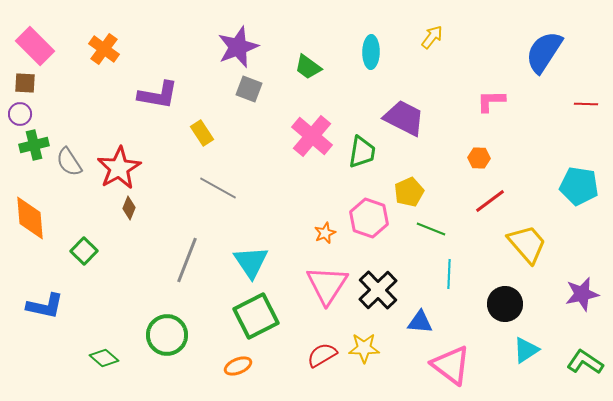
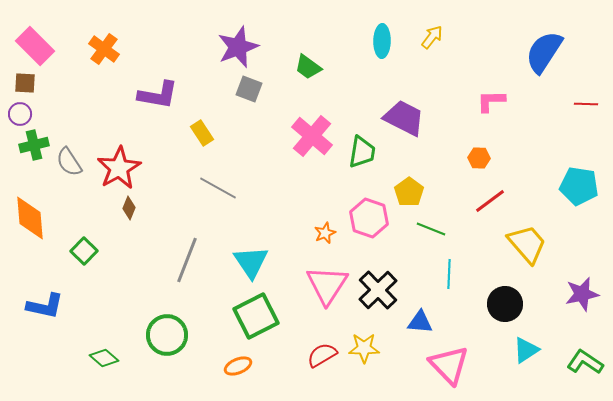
cyan ellipse at (371, 52): moved 11 px right, 11 px up
yellow pentagon at (409, 192): rotated 12 degrees counterclockwise
pink triangle at (451, 365): moved 2 px left; rotated 9 degrees clockwise
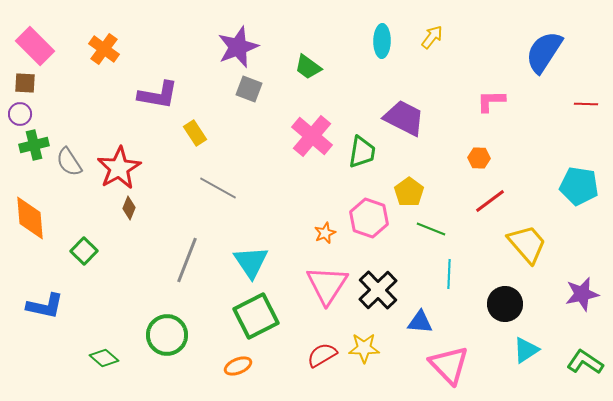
yellow rectangle at (202, 133): moved 7 px left
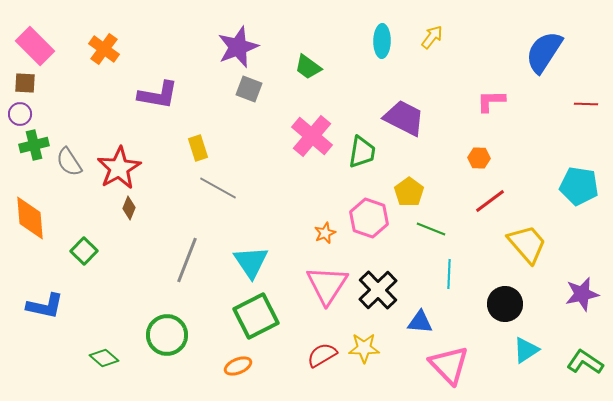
yellow rectangle at (195, 133): moved 3 px right, 15 px down; rotated 15 degrees clockwise
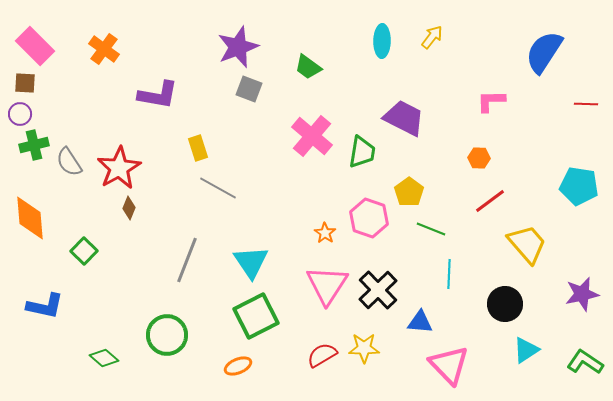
orange star at (325, 233): rotated 15 degrees counterclockwise
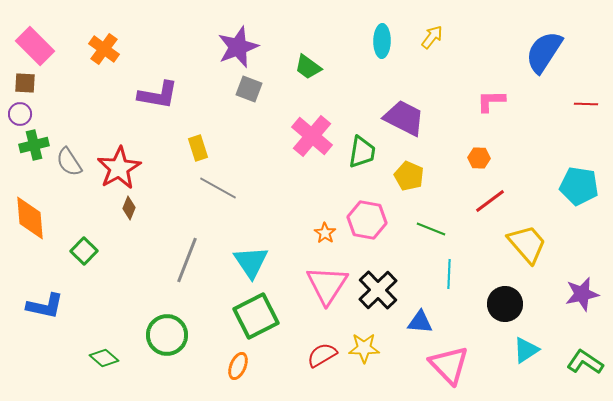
yellow pentagon at (409, 192): moved 16 px up; rotated 12 degrees counterclockwise
pink hexagon at (369, 218): moved 2 px left, 2 px down; rotated 9 degrees counterclockwise
orange ellipse at (238, 366): rotated 44 degrees counterclockwise
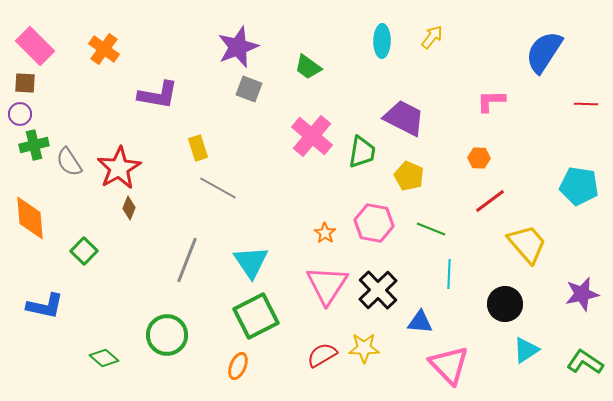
pink hexagon at (367, 220): moved 7 px right, 3 px down
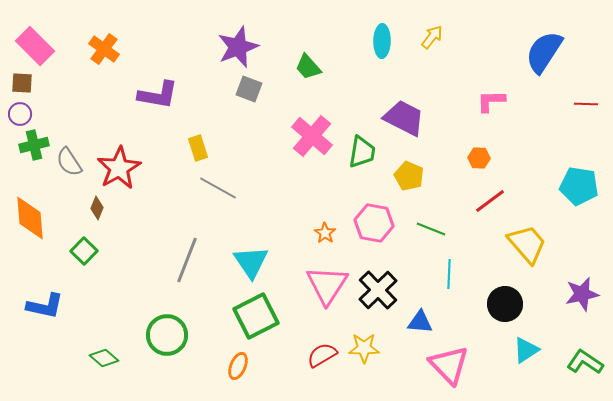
green trapezoid at (308, 67): rotated 12 degrees clockwise
brown square at (25, 83): moved 3 px left
brown diamond at (129, 208): moved 32 px left
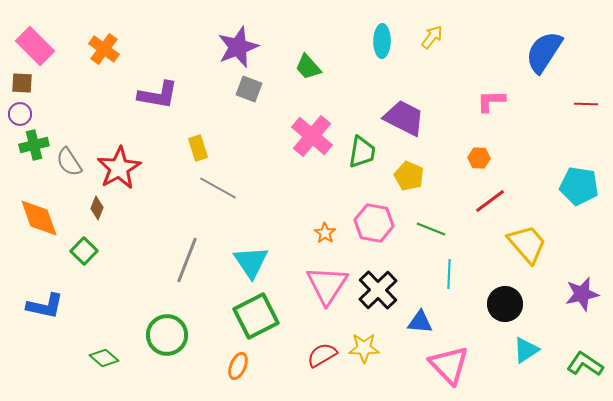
orange diamond at (30, 218): moved 9 px right; rotated 15 degrees counterclockwise
green L-shape at (585, 362): moved 2 px down
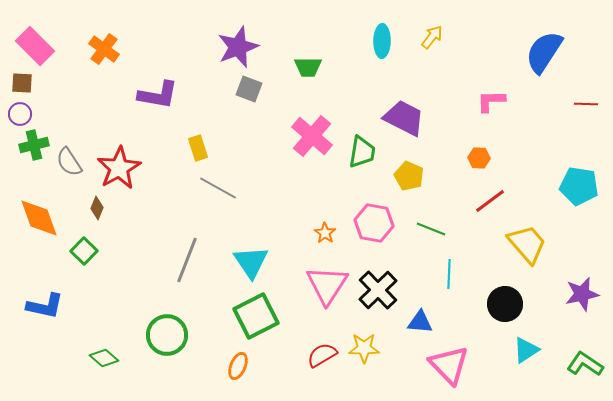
green trapezoid at (308, 67): rotated 48 degrees counterclockwise
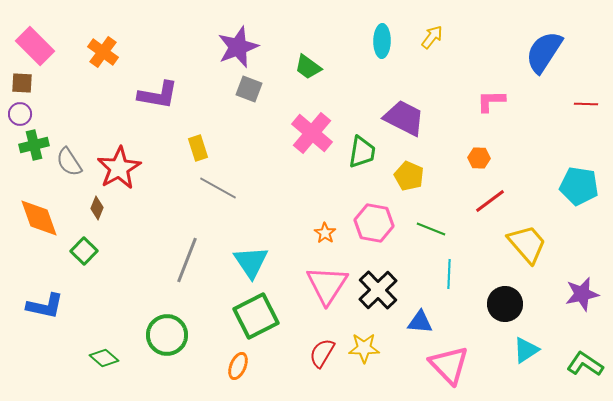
orange cross at (104, 49): moved 1 px left, 3 px down
green trapezoid at (308, 67): rotated 36 degrees clockwise
pink cross at (312, 136): moved 3 px up
red semicircle at (322, 355): moved 2 px up; rotated 28 degrees counterclockwise
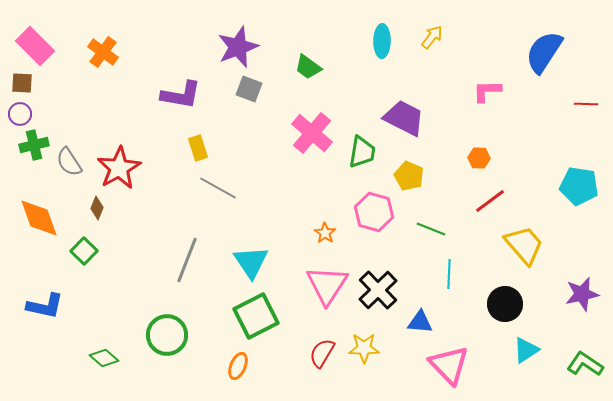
purple L-shape at (158, 95): moved 23 px right
pink L-shape at (491, 101): moved 4 px left, 10 px up
pink hexagon at (374, 223): moved 11 px up; rotated 6 degrees clockwise
yellow trapezoid at (527, 244): moved 3 px left, 1 px down
